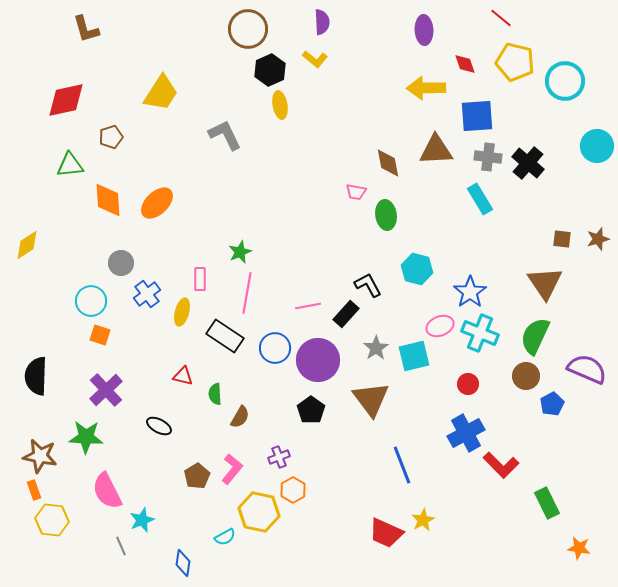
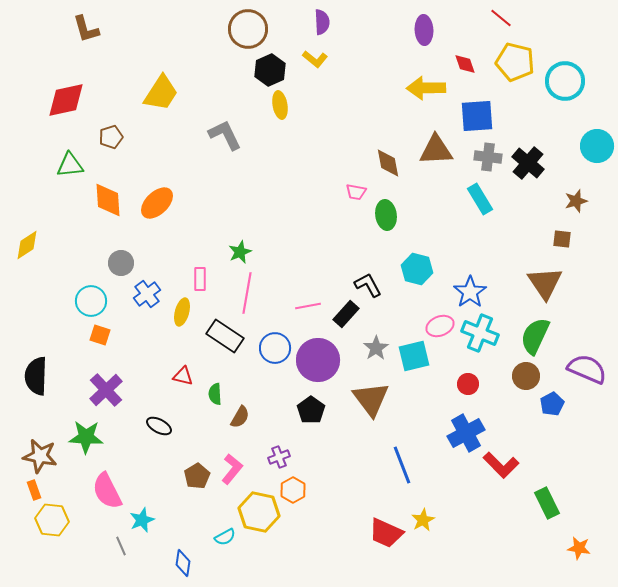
brown star at (598, 239): moved 22 px left, 38 px up
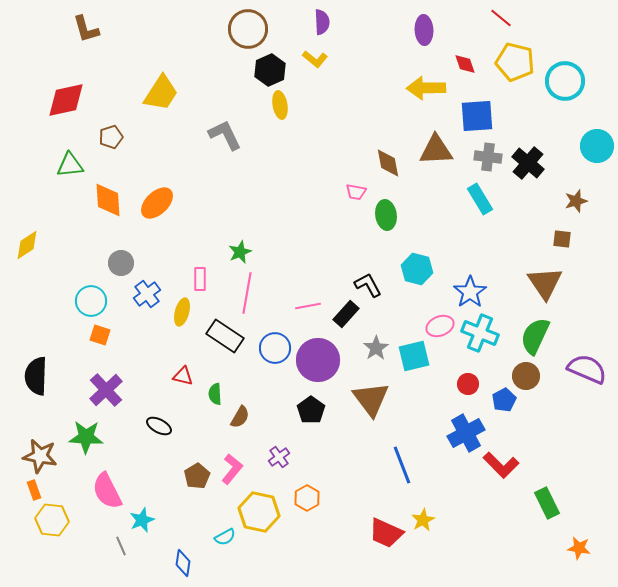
blue pentagon at (552, 404): moved 48 px left, 4 px up
purple cross at (279, 457): rotated 15 degrees counterclockwise
orange hexagon at (293, 490): moved 14 px right, 8 px down
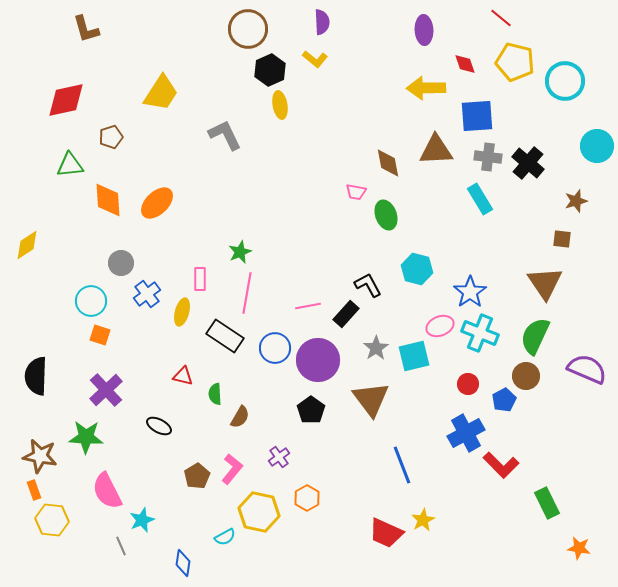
green ellipse at (386, 215): rotated 12 degrees counterclockwise
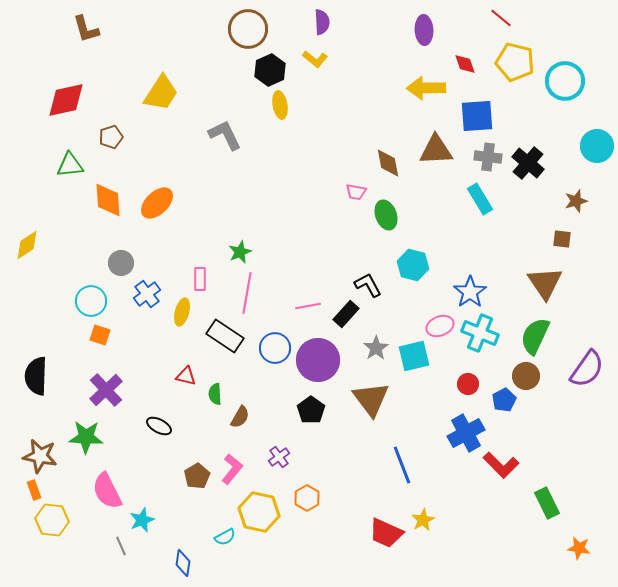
cyan hexagon at (417, 269): moved 4 px left, 4 px up
purple semicircle at (587, 369): rotated 102 degrees clockwise
red triangle at (183, 376): moved 3 px right
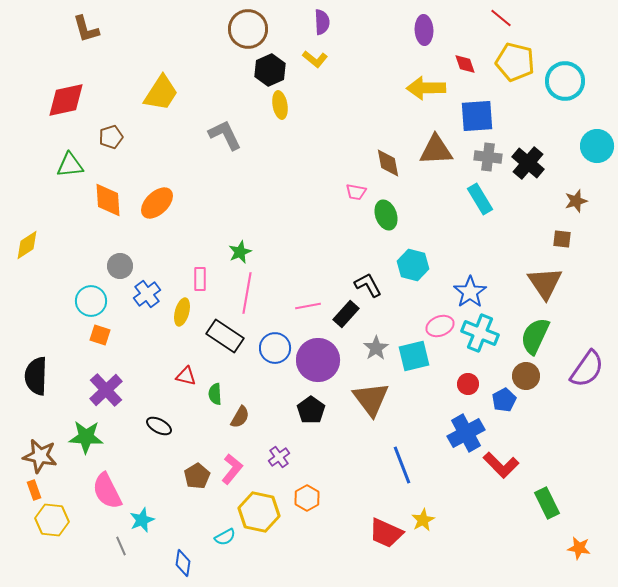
gray circle at (121, 263): moved 1 px left, 3 px down
